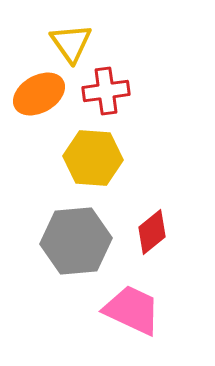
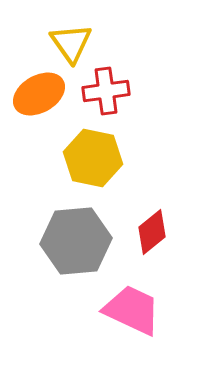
yellow hexagon: rotated 8 degrees clockwise
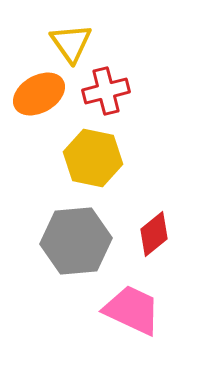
red cross: rotated 6 degrees counterclockwise
red diamond: moved 2 px right, 2 px down
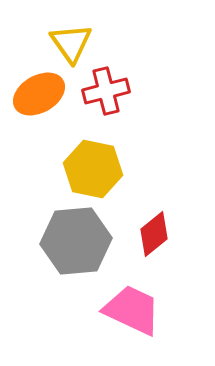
yellow hexagon: moved 11 px down
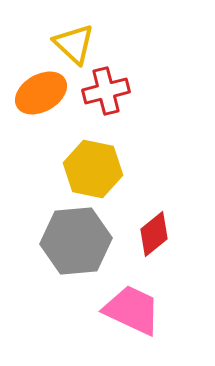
yellow triangle: moved 3 px right, 1 px down; rotated 12 degrees counterclockwise
orange ellipse: moved 2 px right, 1 px up
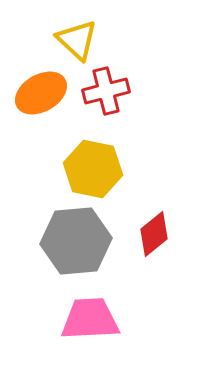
yellow triangle: moved 3 px right, 4 px up
pink trapezoid: moved 42 px left, 9 px down; rotated 28 degrees counterclockwise
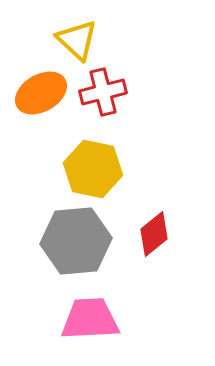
red cross: moved 3 px left, 1 px down
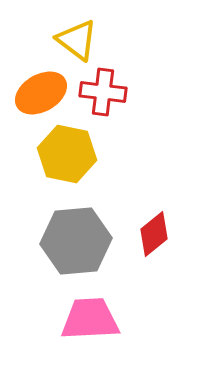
yellow triangle: rotated 6 degrees counterclockwise
red cross: rotated 21 degrees clockwise
yellow hexagon: moved 26 px left, 15 px up
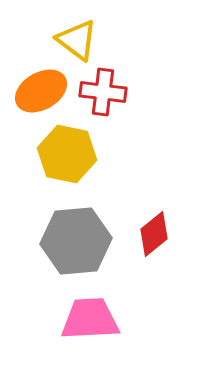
orange ellipse: moved 2 px up
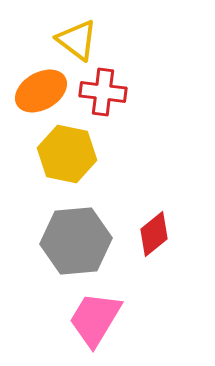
pink trapezoid: moved 5 px right; rotated 56 degrees counterclockwise
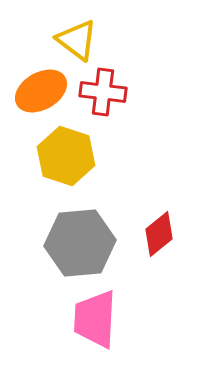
yellow hexagon: moved 1 px left, 2 px down; rotated 6 degrees clockwise
red diamond: moved 5 px right
gray hexagon: moved 4 px right, 2 px down
pink trapezoid: rotated 28 degrees counterclockwise
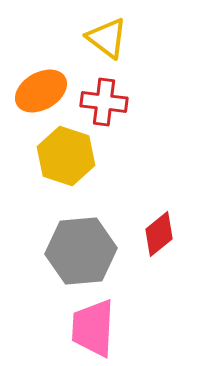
yellow triangle: moved 30 px right, 2 px up
red cross: moved 1 px right, 10 px down
gray hexagon: moved 1 px right, 8 px down
pink trapezoid: moved 2 px left, 9 px down
